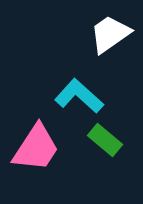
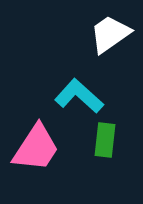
green rectangle: rotated 56 degrees clockwise
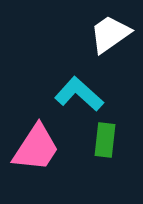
cyan L-shape: moved 2 px up
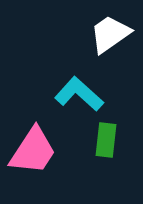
green rectangle: moved 1 px right
pink trapezoid: moved 3 px left, 3 px down
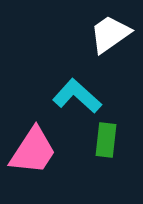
cyan L-shape: moved 2 px left, 2 px down
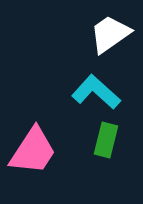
cyan L-shape: moved 19 px right, 4 px up
green rectangle: rotated 8 degrees clockwise
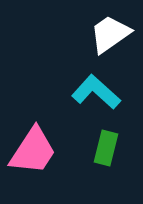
green rectangle: moved 8 px down
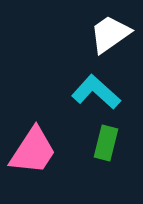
green rectangle: moved 5 px up
